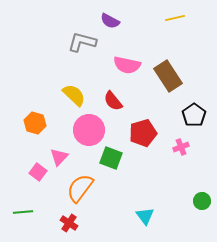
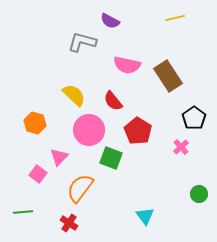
black pentagon: moved 3 px down
red pentagon: moved 5 px left, 2 px up; rotated 24 degrees counterclockwise
pink cross: rotated 21 degrees counterclockwise
pink square: moved 2 px down
green circle: moved 3 px left, 7 px up
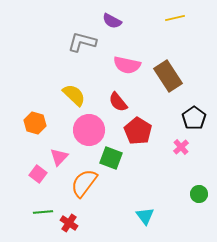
purple semicircle: moved 2 px right
red semicircle: moved 5 px right, 1 px down
orange semicircle: moved 4 px right, 5 px up
green line: moved 20 px right
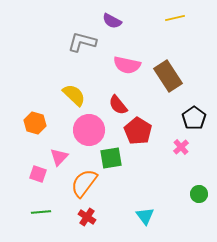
red semicircle: moved 3 px down
green square: rotated 30 degrees counterclockwise
pink square: rotated 18 degrees counterclockwise
green line: moved 2 px left
red cross: moved 18 px right, 6 px up
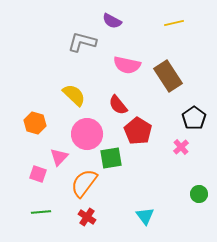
yellow line: moved 1 px left, 5 px down
pink circle: moved 2 px left, 4 px down
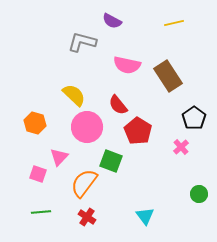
pink circle: moved 7 px up
green square: moved 3 px down; rotated 30 degrees clockwise
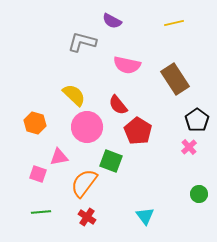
brown rectangle: moved 7 px right, 3 px down
black pentagon: moved 3 px right, 2 px down
pink cross: moved 8 px right
pink triangle: rotated 36 degrees clockwise
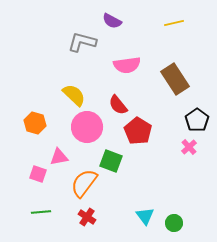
pink semicircle: rotated 20 degrees counterclockwise
green circle: moved 25 px left, 29 px down
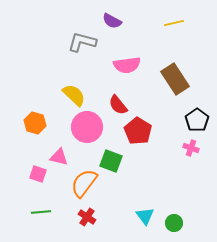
pink cross: moved 2 px right, 1 px down; rotated 28 degrees counterclockwise
pink triangle: rotated 24 degrees clockwise
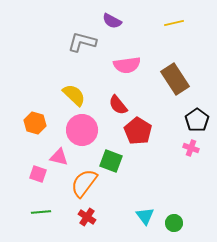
pink circle: moved 5 px left, 3 px down
